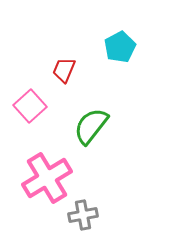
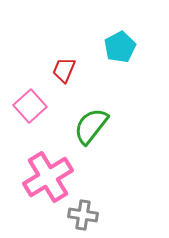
pink cross: moved 1 px right, 1 px up
gray cross: rotated 20 degrees clockwise
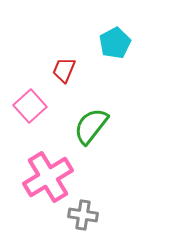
cyan pentagon: moved 5 px left, 4 px up
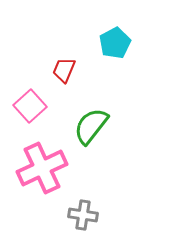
pink cross: moved 6 px left, 9 px up; rotated 6 degrees clockwise
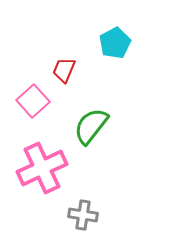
pink square: moved 3 px right, 5 px up
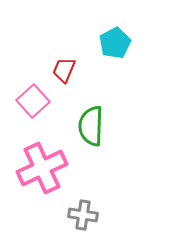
green semicircle: rotated 36 degrees counterclockwise
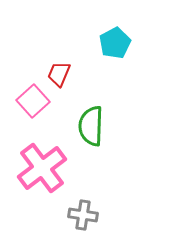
red trapezoid: moved 5 px left, 4 px down
pink cross: rotated 12 degrees counterclockwise
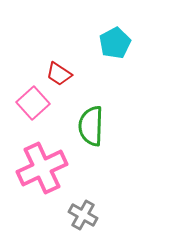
red trapezoid: rotated 80 degrees counterclockwise
pink square: moved 2 px down
pink cross: rotated 12 degrees clockwise
gray cross: rotated 20 degrees clockwise
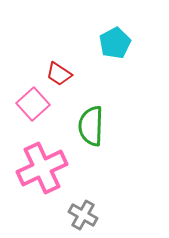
pink square: moved 1 px down
